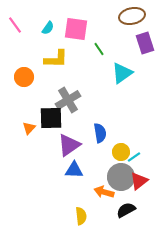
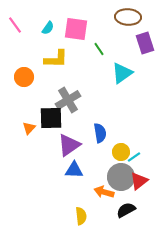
brown ellipse: moved 4 px left, 1 px down; rotated 15 degrees clockwise
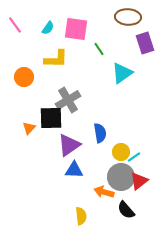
black semicircle: rotated 102 degrees counterclockwise
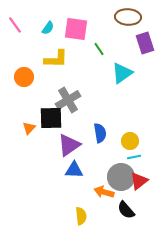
yellow circle: moved 9 px right, 11 px up
cyan line: rotated 24 degrees clockwise
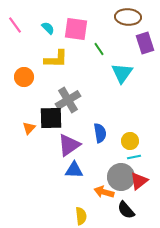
cyan semicircle: rotated 80 degrees counterclockwise
cyan triangle: rotated 20 degrees counterclockwise
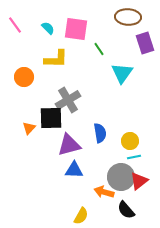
purple triangle: rotated 20 degrees clockwise
yellow semicircle: rotated 36 degrees clockwise
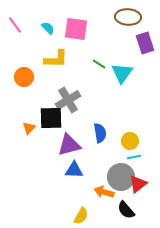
green line: moved 15 px down; rotated 24 degrees counterclockwise
red triangle: moved 1 px left, 3 px down
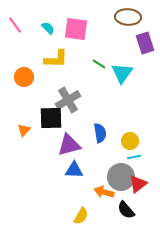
orange triangle: moved 5 px left, 2 px down
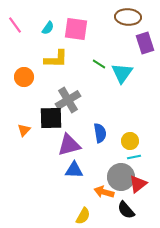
cyan semicircle: rotated 80 degrees clockwise
yellow semicircle: moved 2 px right
